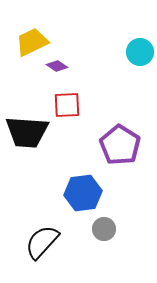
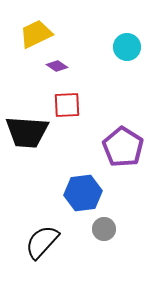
yellow trapezoid: moved 4 px right, 8 px up
cyan circle: moved 13 px left, 5 px up
purple pentagon: moved 3 px right, 2 px down
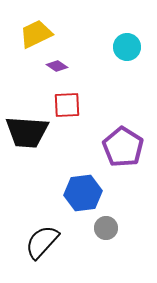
gray circle: moved 2 px right, 1 px up
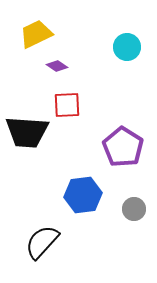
blue hexagon: moved 2 px down
gray circle: moved 28 px right, 19 px up
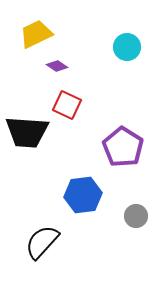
red square: rotated 28 degrees clockwise
gray circle: moved 2 px right, 7 px down
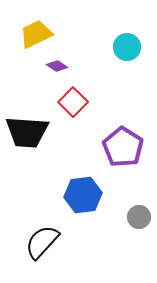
red square: moved 6 px right, 3 px up; rotated 20 degrees clockwise
gray circle: moved 3 px right, 1 px down
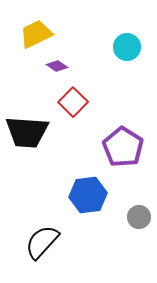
blue hexagon: moved 5 px right
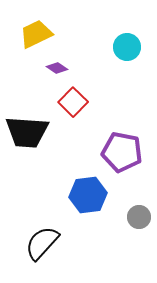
purple diamond: moved 2 px down
purple pentagon: moved 1 px left, 5 px down; rotated 21 degrees counterclockwise
black semicircle: moved 1 px down
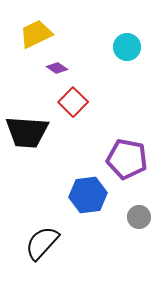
purple pentagon: moved 5 px right, 7 px down
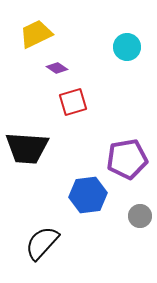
red square: rotated 28 degrees clockwise
black trapezoid: moved 16 px down
purple pentagon: rotated 21 degrees counterclockwise
gray circle: moved 1 px right, 1 px up
